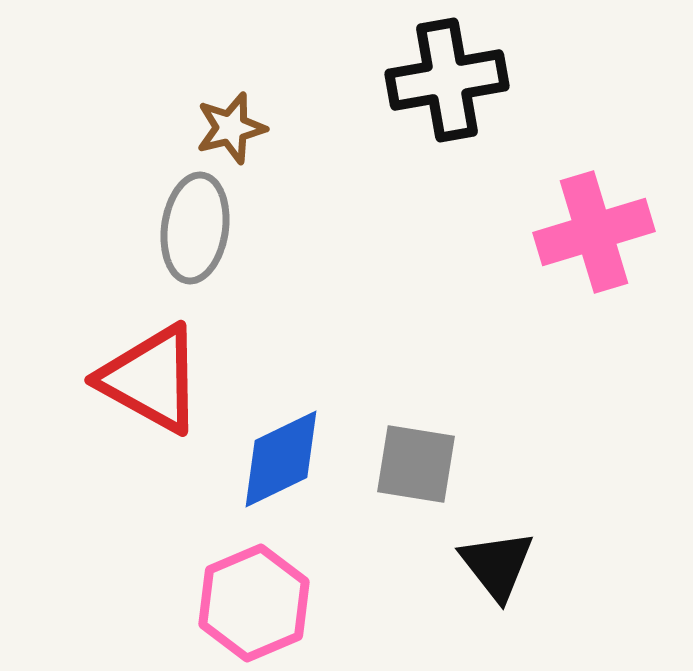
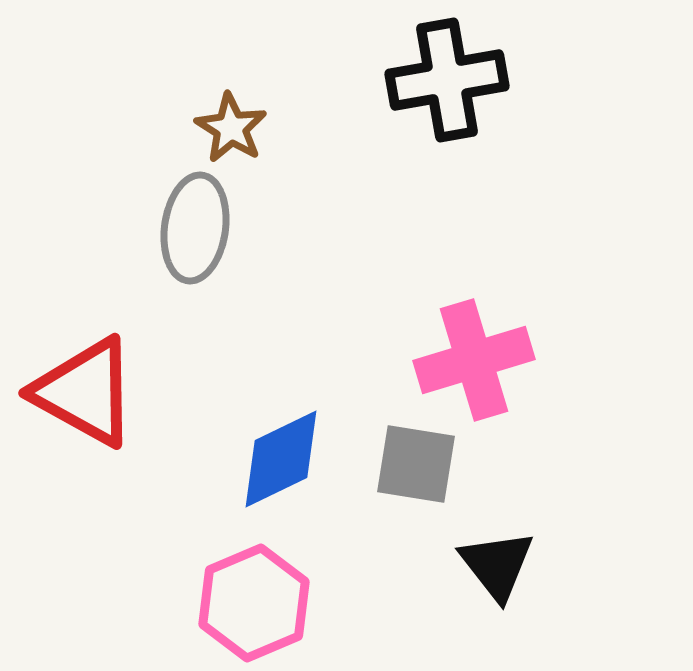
brown star: rotated 26 degrees counterclockwise
pink cross: moved 120 px left, 128 px down
red triangle: moved 66 px left, 13 px down
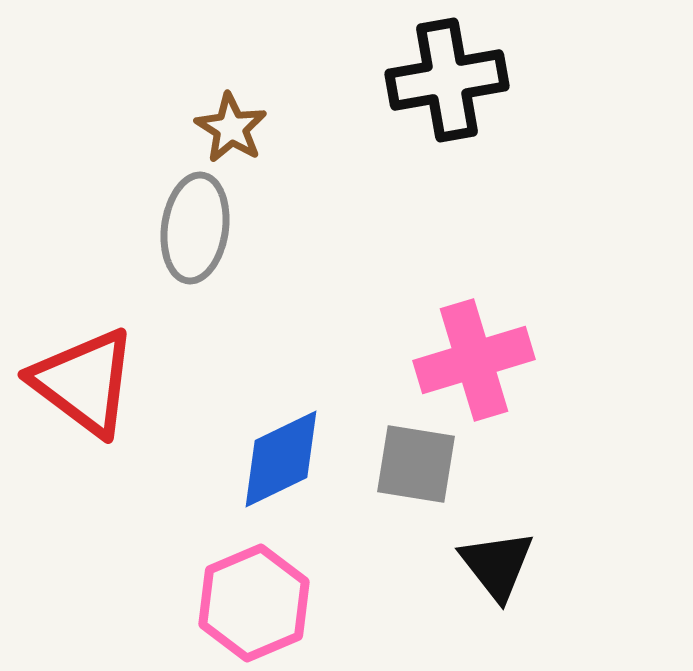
red triangle: moved 1 px left, 10 px up; rotated 8 degrees clockwise
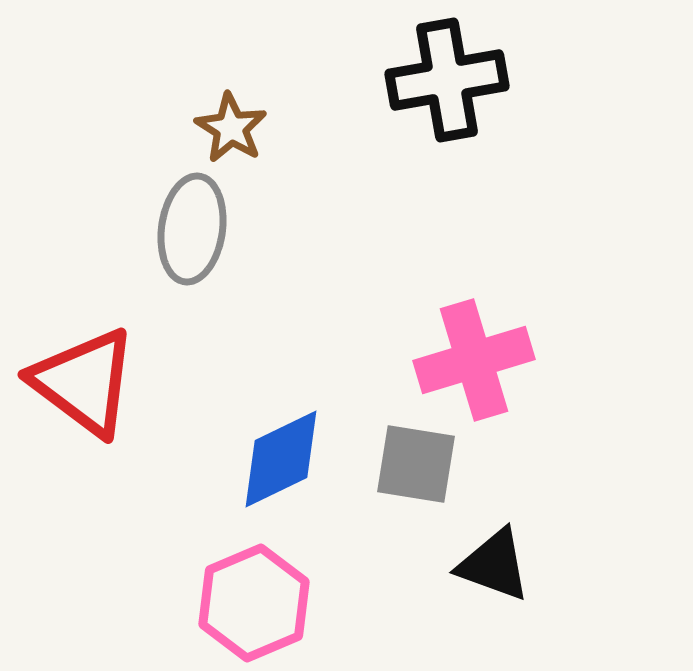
gray ellipse: moved 3 px left, 1 px down
black triangle: moved 3 px left; rotated 32 degrees counterclockwise
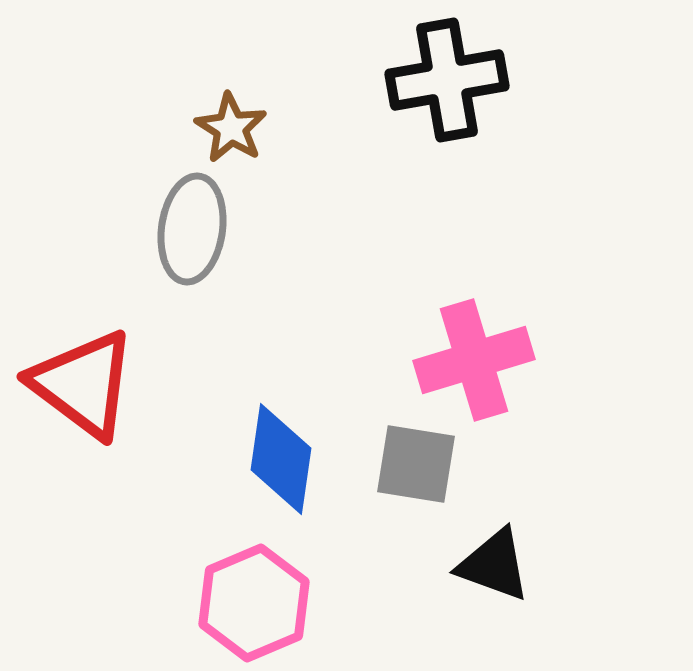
red triangle: moved 1 px left, 2 px down
blue diamond: rotated 56 degrees counterclockwise
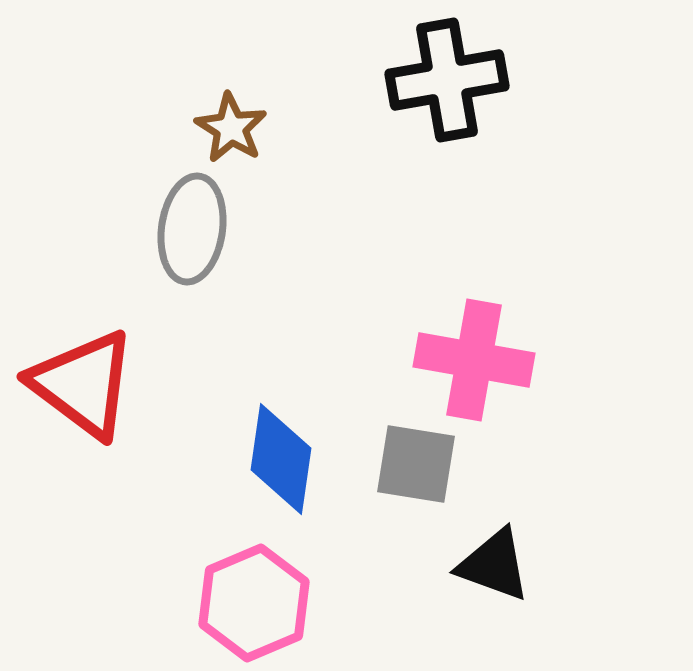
pink cross: rotated 27 degrees clockwise
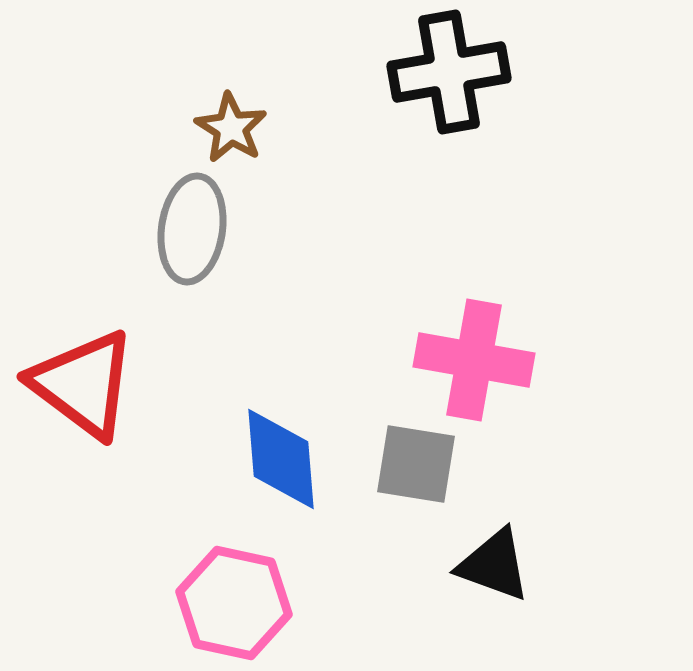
black cross: moved 2 px right, 8 px up
blue diamond: rotated 13 degrees counterclockwise
pink hexagon: moved 20 px left; rotated 25 degrees counterclockwise
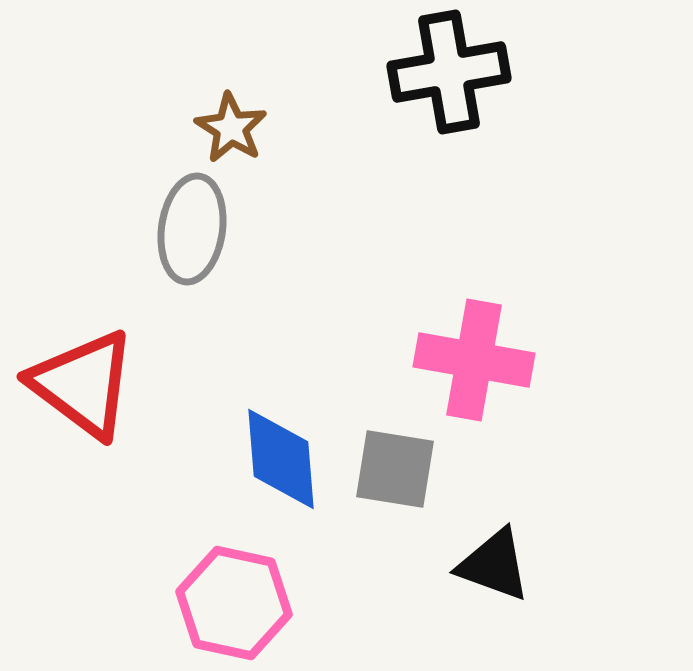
gray square: moved 21 px left, 5 px down
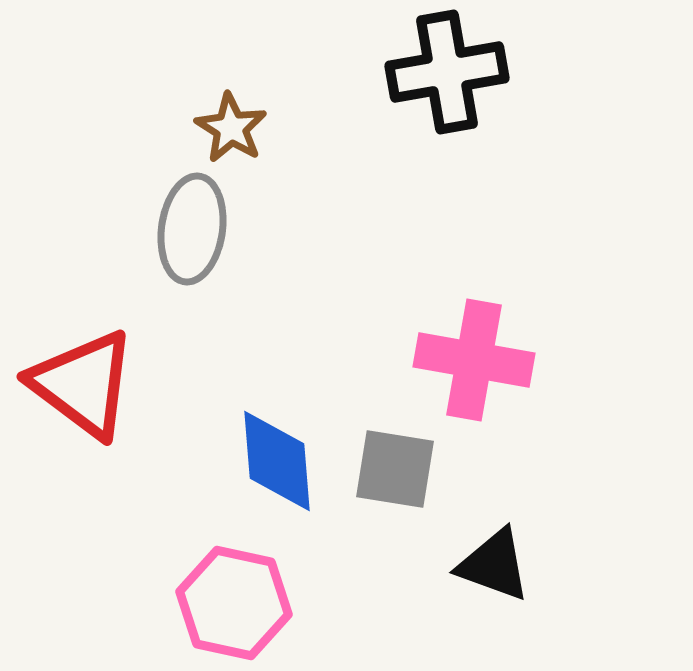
black cross: moved 2 px left
blue diamond: moved 4 px left, 2 px down
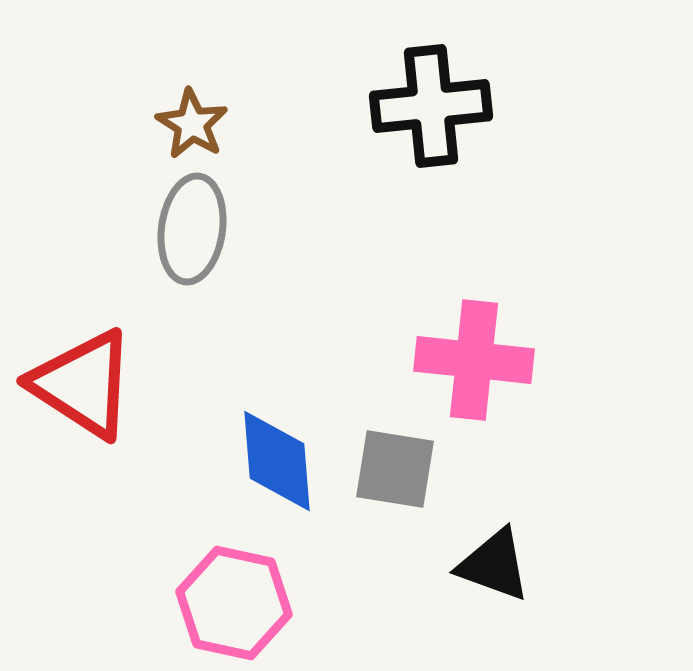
black cross: moved 16 px left, 34 px down; rotated 4 degrees clockwise
brown star: moved 39 px left, 4 px up
pink cross: rotated 4 degrees counterclockwise
red triangle: rotated 4 degrees counterclockwise
